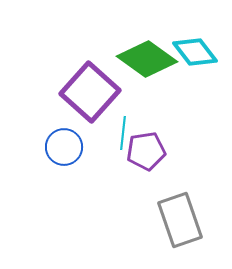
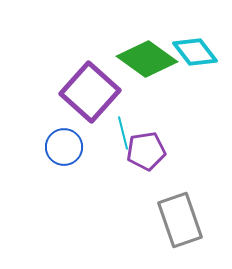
cyan line: rotated 20 degrees counterclockwise
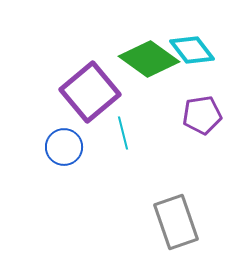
cyan diamond: moved 3 px left, 2 px up
green diamond: moved 2 px right
purple square: rotated 8 degrees clockwise
purple pentagon: moved 56 px right, 36 px up
gray rectangle: moved 4 px left, 2 px down
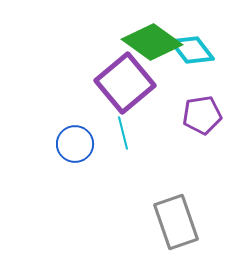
green diamond: moved 3 px right, 17 px up
purple square: moved 35 px right, 9 px up
blue circle: moved 11 px right, 3 px up
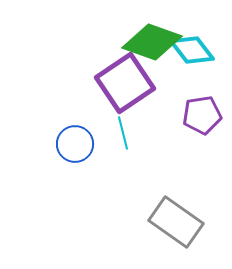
green diamond: rotated 16 degrees counterclockwise
purple square: rotated 6 degrees clockwise
gray rectangle: rotated 36 degrees counterclockwise
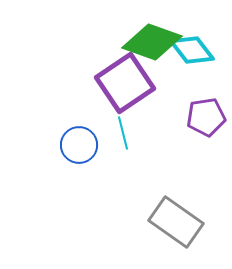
purple pentagon: moved 4 px right, 2 px down
blue circle: moved 4 px right, 1 px down
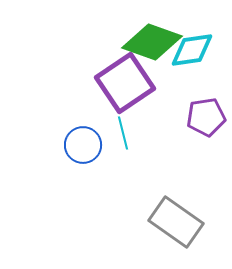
cyan diamond: rotated 60 degrees counterclockwise
blue circle: moved 4 px right
